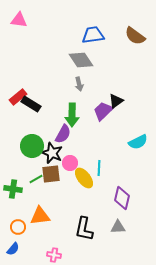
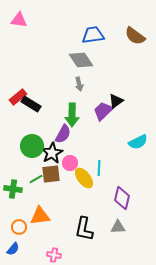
black star: rotated 20 degrees clockwise
orange circle: moved 1 px right
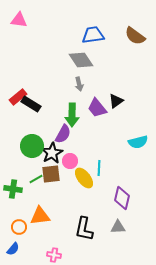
purple trapezoid: moved 6 px left, 3 px up; rotated 85 degrees counterclockwise
cyan semicircle: rotated 12 degrees clockwise
pink circle: moved 2 px up
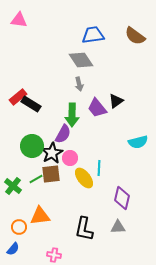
pink circle: moved 3 px up
green cross: moved 3 px up; rotated 30 degrees clockwise
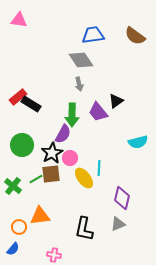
purple trapezoid: moved 1 px right, 4 px down
green circle: moved 10 px left, 1 px up
gray triangle: moved 3 px up; rotated 21 degrees counterclockwise
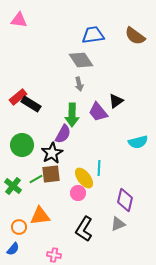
pink circle: moved 8 px right, 35 px down
purple diamond: moved 3 px right, 2 px down
black L-shape: rotated 20 degrees clockwise
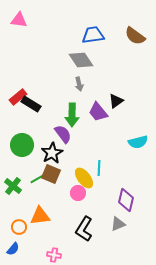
purple semicircle: rotated 66 degrees counterclockwise
brown square: rotated 30 degrees clockwise
green line: moved 1 px right
purple diamond: moved 1 px right
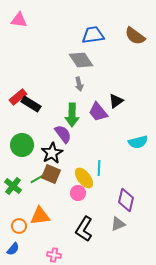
orange circle: moved 1 px up
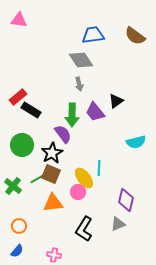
black rectangle: moved 6 px down
purple trapezoid: moved 3 px left
cyan semicircle: moved 2 px left
pink circle: moved 1 px up
orange triangle: moved 13 px right, 13 px up
blue semicircle: moved 4 px right, 2 px down
